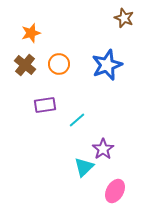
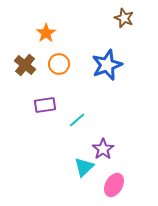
orange star: moved 15 px right; rotated 18 degrees counterclockwise
pink ellipse: moved 1 px left, 6 px up
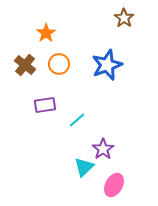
brown star: rotated 12 degrees clockwise
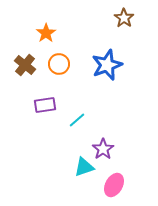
cyan triangle: rotated 25 degrees clockwise
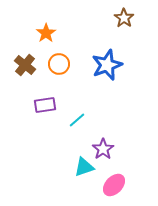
pink ellipse: rotated 15 degrees clockwise
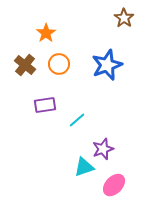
purple star: rotated 15 degrees clockwise
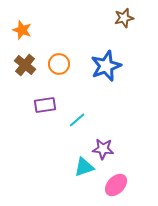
brown star: rotated 24 degrees clockwise
orange star: moved 24 px left, 3 px up; rotated 18 degrees counterclockwise
blue star: moved 1 px left, 1 px down
purple star: rotated 25 degrees clockwise
pink ellipse: moved 2 px right
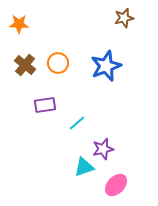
orange star: moved 3 px left, 6 px up; rotated 18 degrees counterclockwise
orange circle: moved 1 px left, 1 px up
cyan line: moved 3 px down
purple star: rotated 20 degrees counterclockwise
